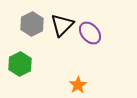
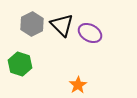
black triangle: rotated 30 degrees counterclockwise
purple ellipse: rotated 20 degrees counterclockwise
green hexagon: rotated 15 degrees counterclockwise
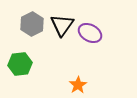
black triangle: rotated 20 degrees clockwise
green hexagon: rotated 25 degrees counterclockwise
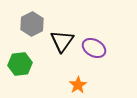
black triangle: moved 16 px down
purple ellipse: moved 4 px right, 15 px down
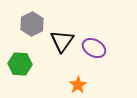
green hexagon: rotated 10 degrees clockwise
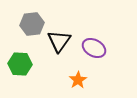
gray hexagon: rotated 20 degrees clockwise
black triangle: moved 3 px left
orange star: moved 5 px up
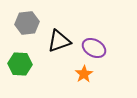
gray hexagon: moved 5 px left, 1 px up
black triangle: rotated 35 degrees clockwise
orange star: moved 6 px right, 6 px up
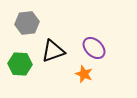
black triangle: moved 6 px left, 10 px down
purple ellipse: rotated 15 degrees clockwise
orange star: rotated 18 degrees counterclockwise
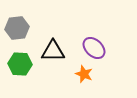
gray hexagon: moved 10 px left, 5 px down
black triangle: rotated 20 degrees clockwise
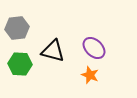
black triangle: rotated 15 degrees clockwise
orange star: moved 6 px right, 1 px down
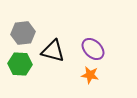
gray hexagon: moved 6 px right, 5 px down
purple ellipse: moved 1 px left, 1 px down
orange star: rotated 12 degrees counterclockwise
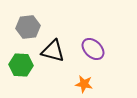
gray hexagon: moved 5 px right, 6 px up
green hexagon: moved 1 px right, 1 px down
orange star: moved 6 px left, 9 px down
